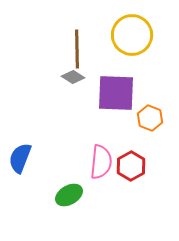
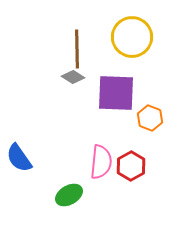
yellow circle: moved 2 px down
blue semicircle: moved 1 px left; rotated 56 degrees counterclockwise
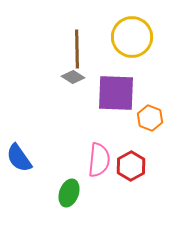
pink semicircle: moved 2 px left, 2 px up
green ellipse: moved 2 px up; rotated 40 degrees counterclockwise
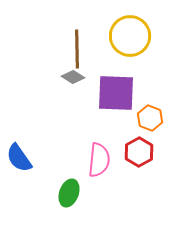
yellow circle: moved 2 px left, 1 px up
red hexagon: moved 8 px right, 14 px up
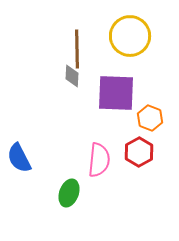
gray diamond: moved 1 px left, 1 px up; rotated 60 degrees clockwise
blue semicircle: rotated 8 degrees clockwise
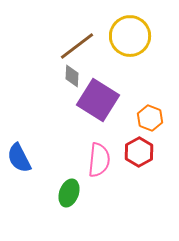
brown line: moved 3 px up; rotated 54 degrees clockwise
purple square: moved 18 px left, 7 px down; rotated 30 degrees clockwise
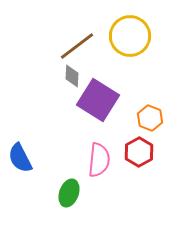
blue semicircle: moved 1 px right
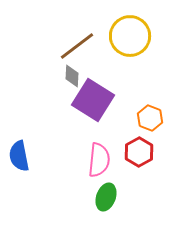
purple square: moved 5 px left
blue semicircle: moved 1 px left, 2 px up; rotated 16 degrees clockwise
green ellipse: moved 37 px right, 4 px down
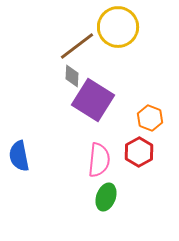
yellow circle: moved 12 px left, 9 px up
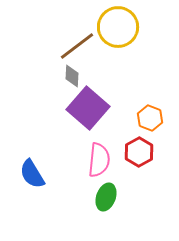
purple square: moved 5 px left, 8 px down; rotated 9 degrees clockwise
blue semicircle: moved 13 px right, 18 px down; rotated 20 degrees counterclockwise
